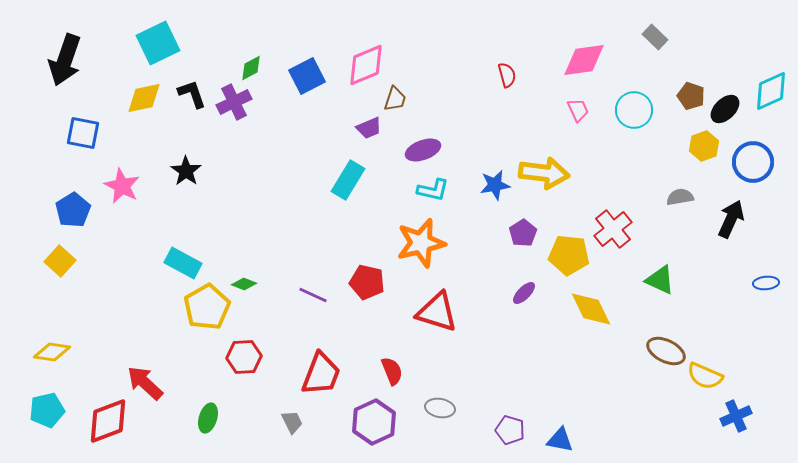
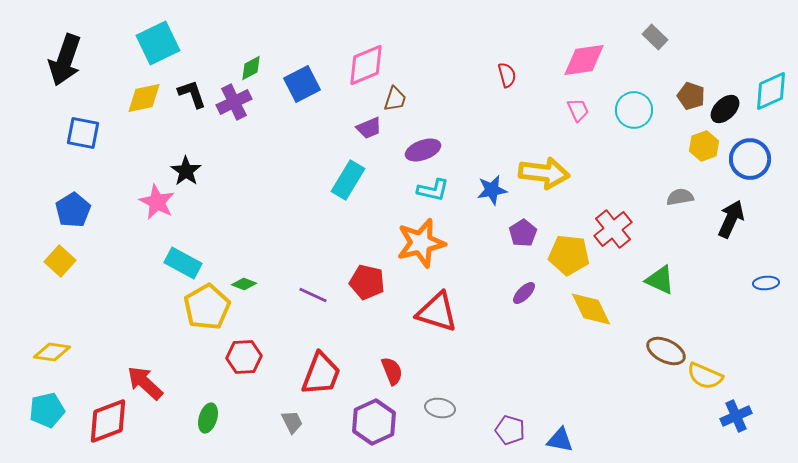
blue square at (307, 76): moved 5 px left, 8 px down
blue circle at (753, 162): moved 3 px left, 3 px up
blue star at (495, 185): moved 3 px left, 5 px down
pink star at (122, 186): moved 35 px right, 16 px down
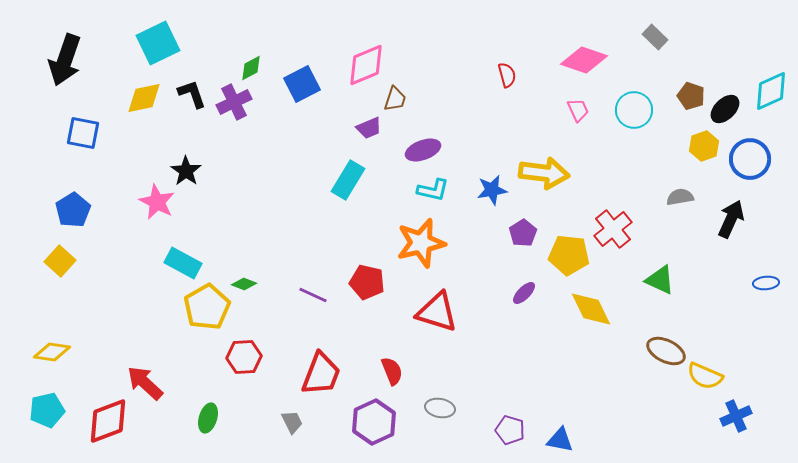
pink diamond at (584, 60): rotated 27 degrees clockwise
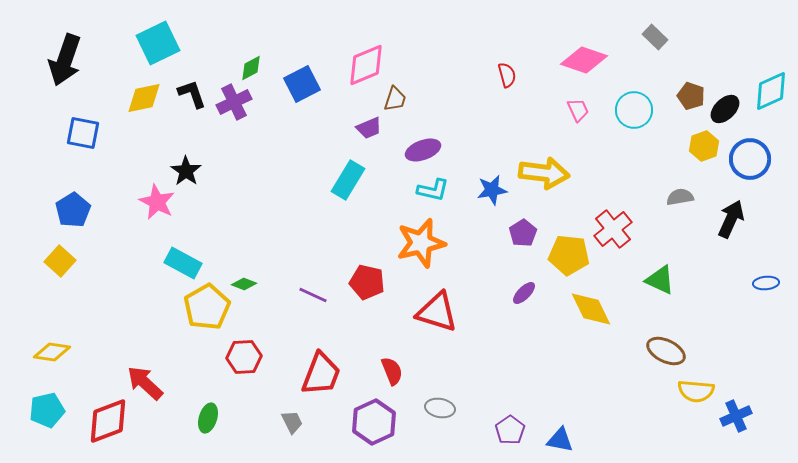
yellow semicircle at (705, 376): moved 9 px left, 15 px down; rotated 18 degrees counterclockwise
purple pentagon at (510, 430): rotated 20 degrees clockwise
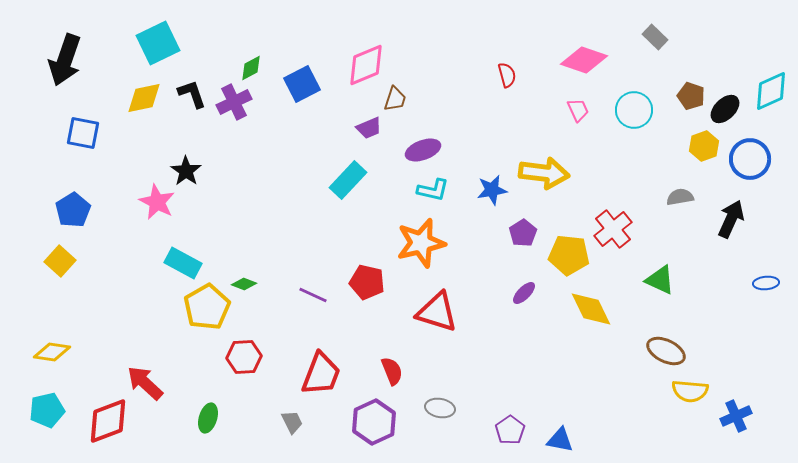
cyan rectangle at (348, 180): rotated 12 degrees clockwise
yellow semicircle at (696, 391): moved 6 px left
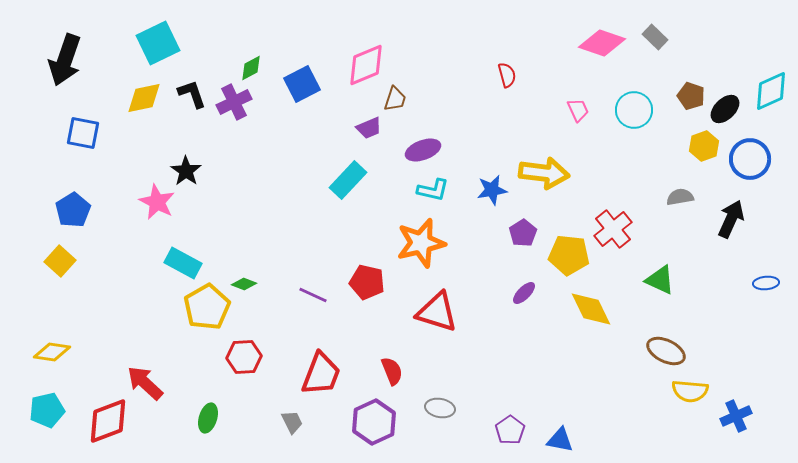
pink diamond at (584, 60): moved 18 px right, 17 px up
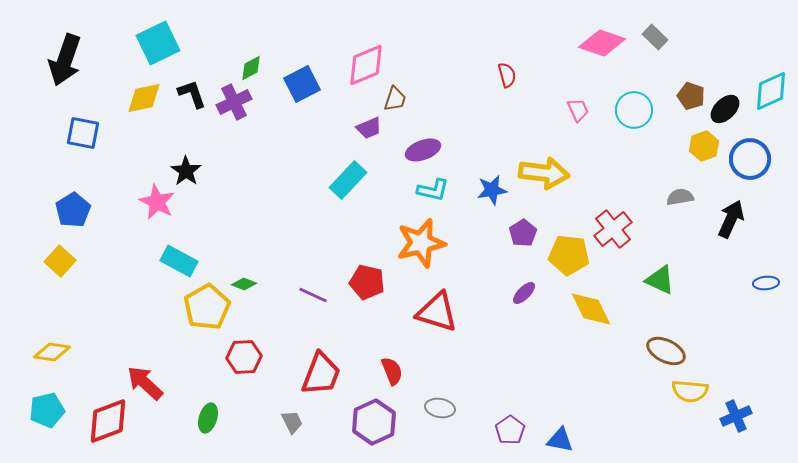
cyan rectangle at (183, 263): moved 4 px left, 2 px up
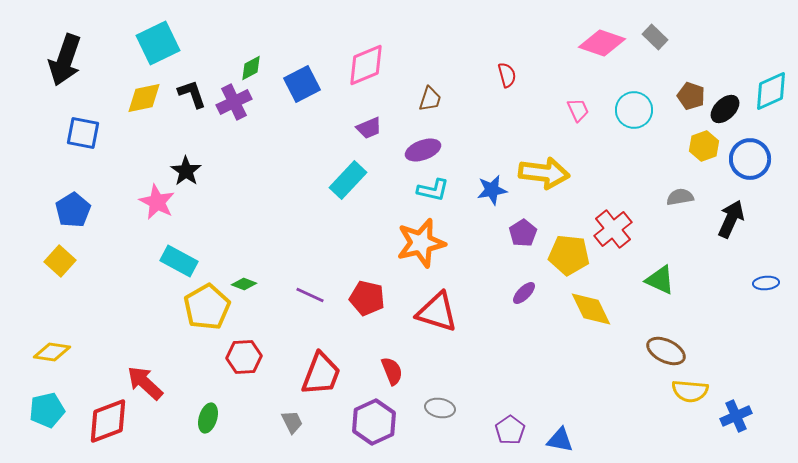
brown trapezoid at (395, 99): moved 35 px right
red pentagon at (367, 282): moved 16 px down
purple line at (313, 295): moved 3 px left
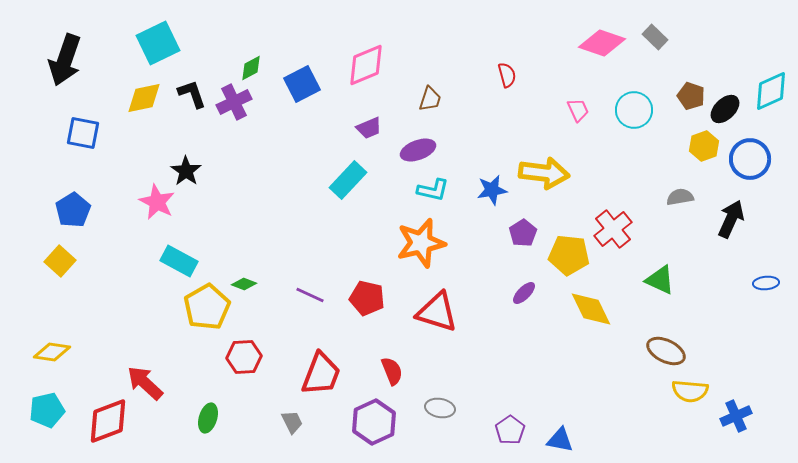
purple ellipse at (423, 150): moved 5 px left
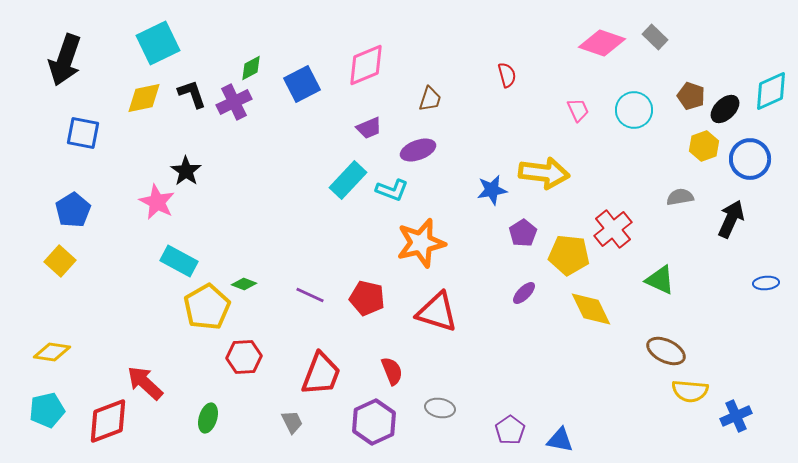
cyan L-shape at (433, 190): moved 41 px left; rotated 8 degrees clockwise
